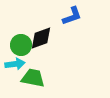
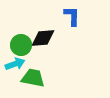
blue L-shape: rotated 70 degrees counterclockwise
black diamond: moved 2 px right; rotated 15 degrees clockwise
cyan arrow: rotated 12 degrees counterclockwise
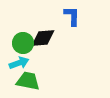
green circle: moved 2 px right, 2 px up
cyan arrow: moved 4 px right, 1 px up
green trapezoid: moved 5 px left, 3 px down
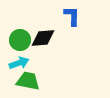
green circle: moved 3 px left, 3 px up
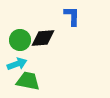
cyan arrow: moved 2 px left, 1 px down
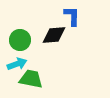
black diamond: moved 11 px right, 3 px up
green trapezoid: moved 3 px right, 2 px up
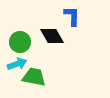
black diamond: moved 2 px left, 1 px down; rotated 65 degrees clockwise
green circle: moved 2 px down
green trapezoid: moved 3 px right, 2 px up
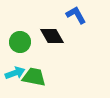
blue L-shape: moved 4 px right, 1 px up; rotated 30 degrees counterclockwise
cyan arrow: moved 2 px left, 9 px down
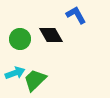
black diamond: moved 1 px left, 1 px up
green circle: moved 3 px up
green trapezoid: moved 1 px right, 3 px down; rotated 55 degrees counterclockwise
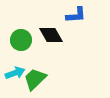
blue L-shape: rotated 115 degrees clockwise
green circle: moved 1 px right, 1 px down
green trapezoid: moved 1 px up
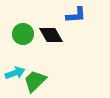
green circle: moved 2 px right, 6 px up
green trapezoid: moved 2 px down
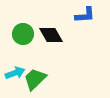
blue L-shape: moved 9 px right
green trapezoid: moved 2 px up
